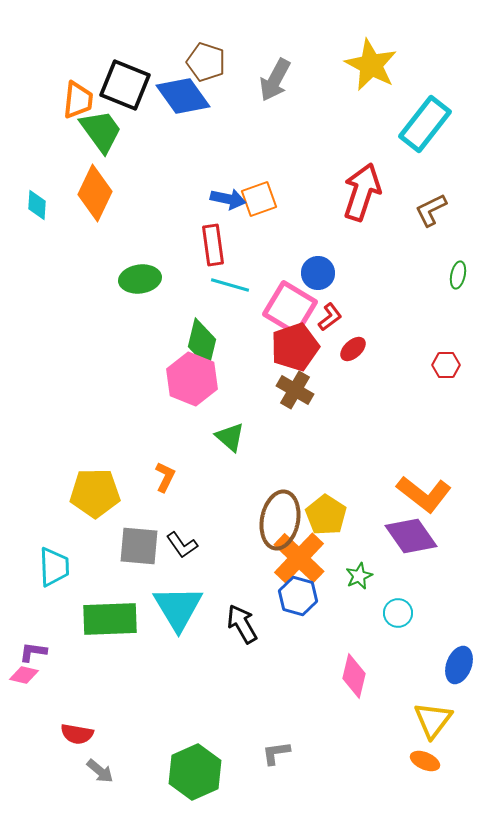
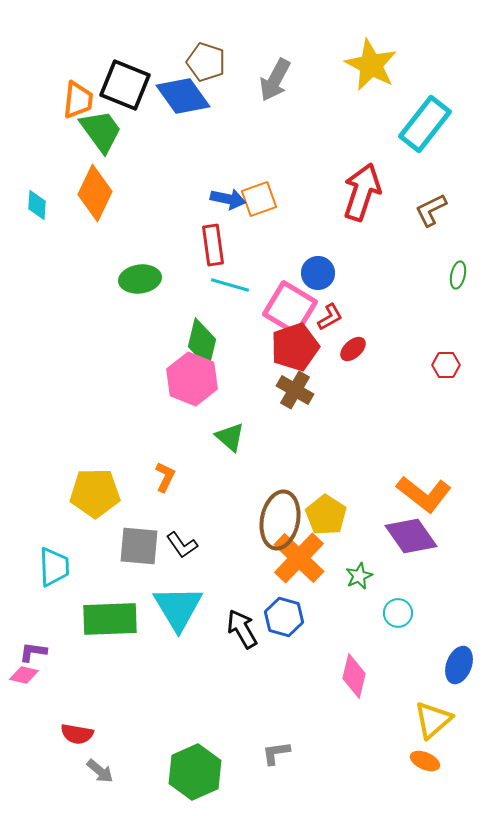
red L-shape at (330, 317): rotated 8 degrees clockwise
blue hexagon at (298, 596): moved 14 px left, 21 px down
black arrow at (242, 624): moved 5 px down
yellow triangle at (433, 720): rotated 12 degrees clockwise
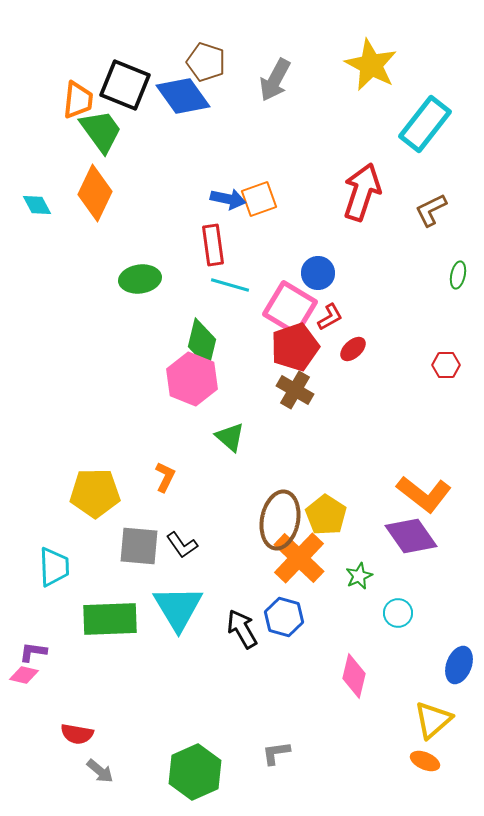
cyan diamond at (37, 205): rotated 32 degrees counterclockwise
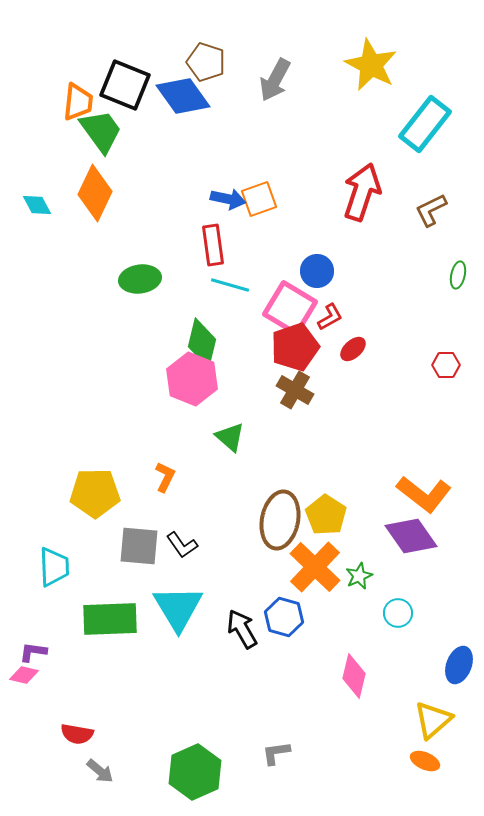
orange trapezoid at (78, 100): moved 2 px down
blue circle at (318, 273): moved 1 px left, 2 px up
orange cross at (299, 558): moved 16 px right, 9 px down
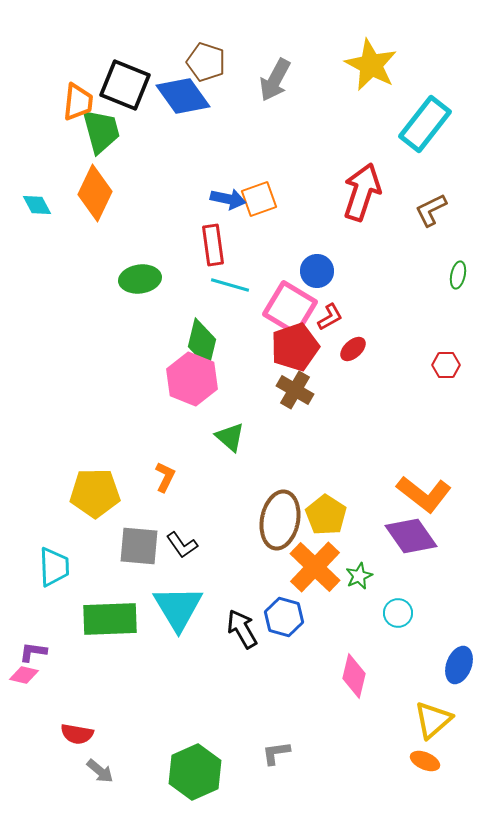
green trapezoid at (101, 131): rotated 21 degrees clockwise
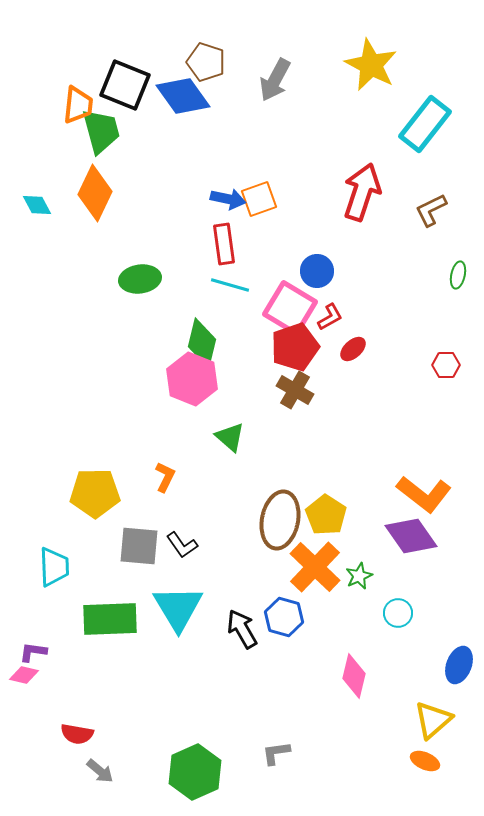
orange trapezoid at (78, 102): moved 3 px down
red rectangle at (213, 245): moved 11 px right, 1 px up
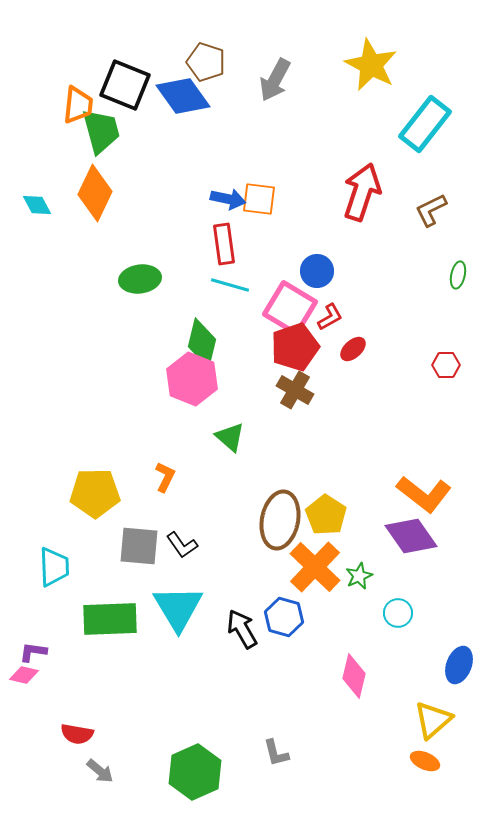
orange square at (259, 199): rotated 27 degrees clockwise
gray L-shape at (276, 753): rotated 96 degrees counterclockwise
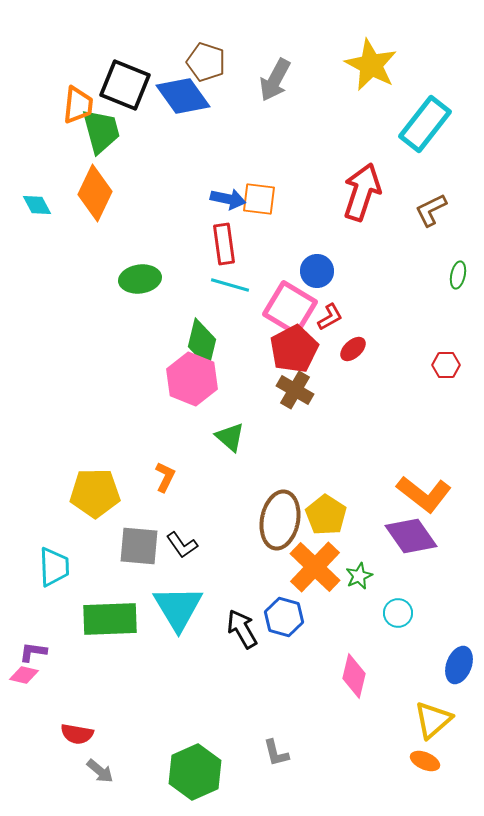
red pentagon at (295, 347): moved 1 px left, 2 px down; rotated 9 degrees counterclockwise
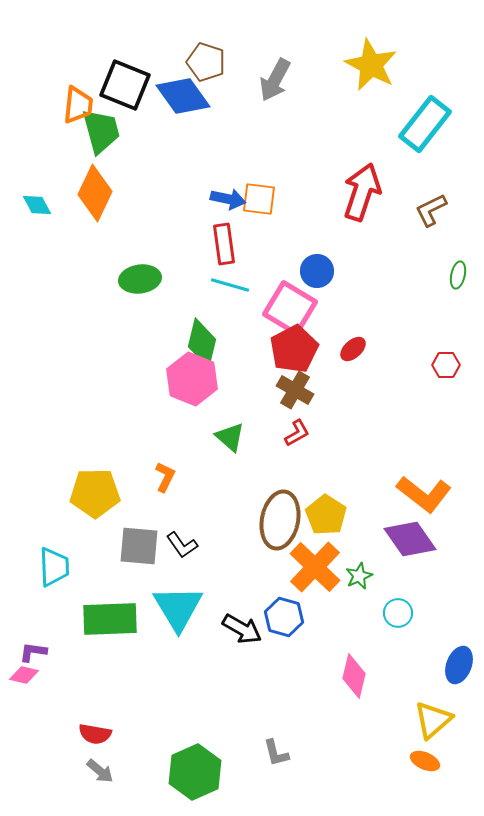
red L-shape at (330, 317): moved 33 px left, 116 px down
purple diamond at (411, 536): moved 1 px left, 3 px down
black arrow at (242, 629): rotated 150 degrees clockwise
red semicircle at (77, 734): moved 18 px right
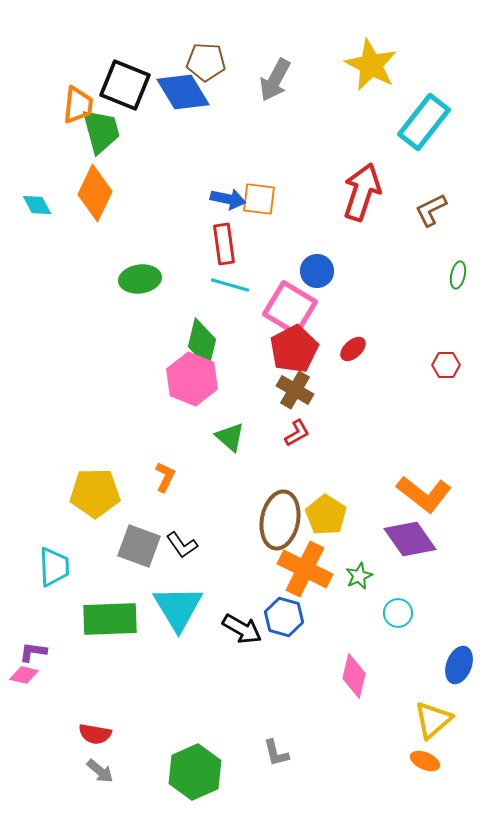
brown pentagon at (206, 62): rotated 15 degrees counterclockwise
blue diamond at (183, 96): moved 4 px up; rotated 4 degrees clockwise
cyan rectangle at (425, 124): moved 1 px left, 2 px up
gray square at (139, 546): rotated 15 degrees clockwise
orange cross at (315, 567): moved 10 px left, 2 px down; rotated 18 degrees counterclockwise
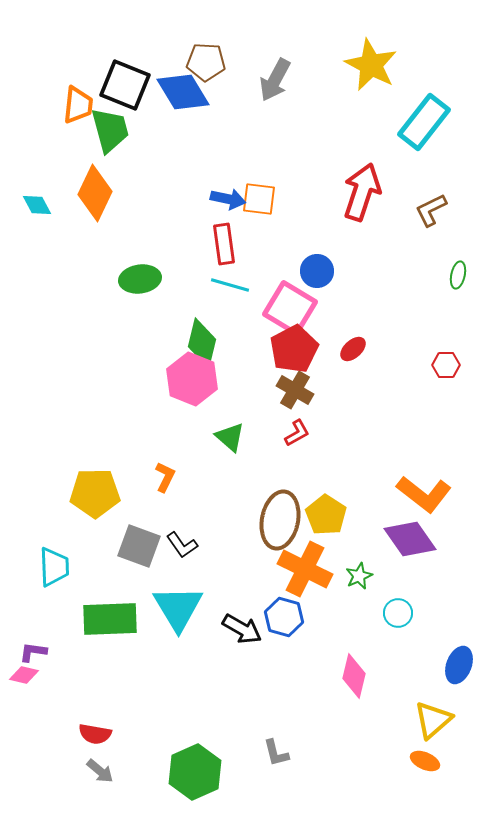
green trapezoid at (101, 131): moved 9 px right, 1 px up
